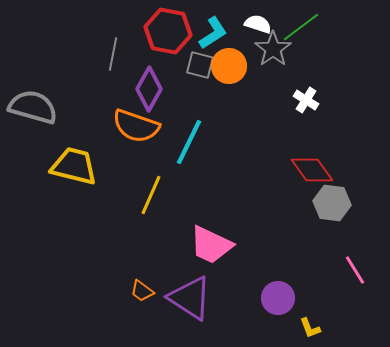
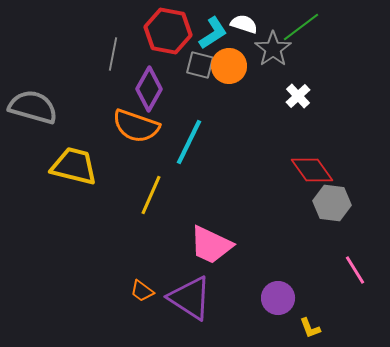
white semicircle: moved 14 px left
white cross: moved 8 px left, 4 px up; rotated 15 degrees clockwise
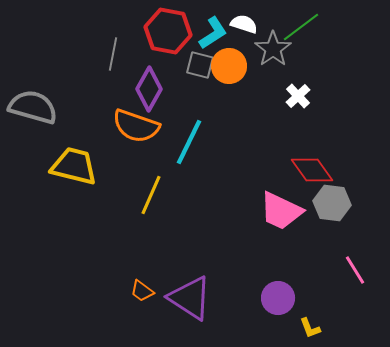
pink trapezoid: moved 70 px right, 34 px up
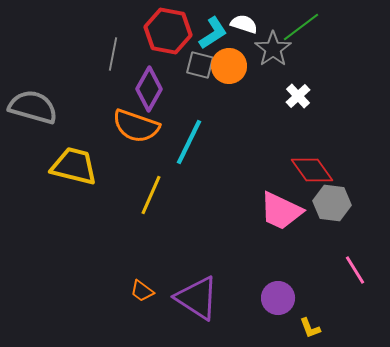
purple triangle: moved 7 px right
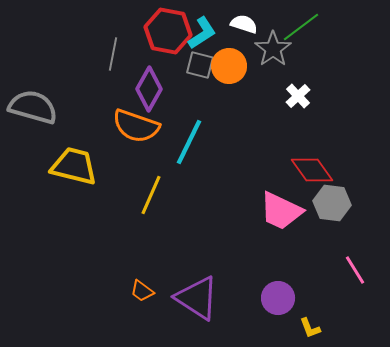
cyan L-shape: moved 11 px left
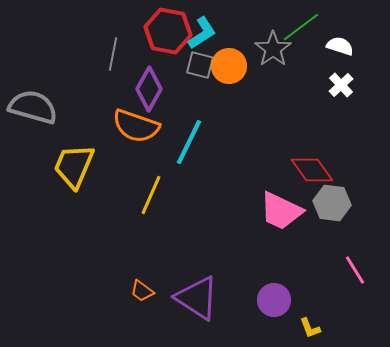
white semicircle: moved 96 px right, 22 px down
white cross: moved 43 px right, 11 px up
yellow trapezoid: rotated 81 degrees counterclockwise
purple circle: moved 4 px left, 2 px down
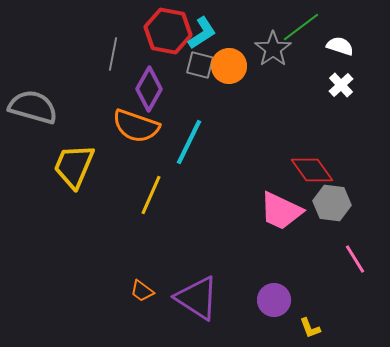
pink line: moved 11 px up
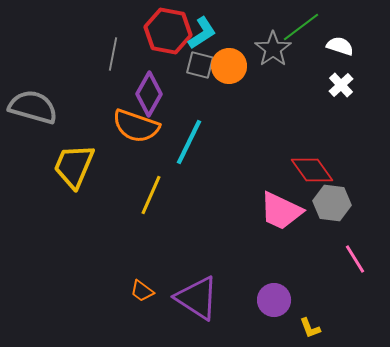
purple diamond: moved 5 px down
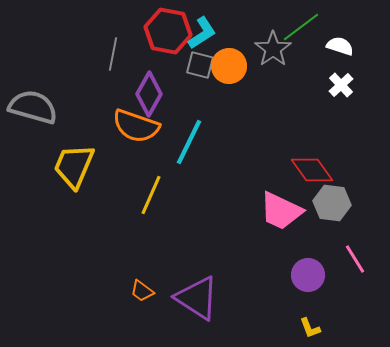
purple circle: moved 34 px right, 25 px up
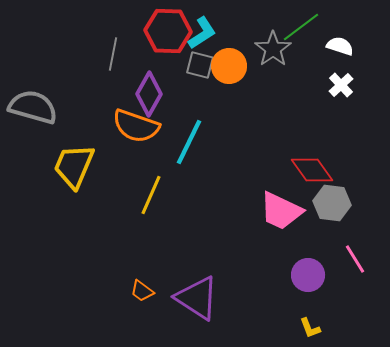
red hexagon: rotated 9 degrees counterclockwise
